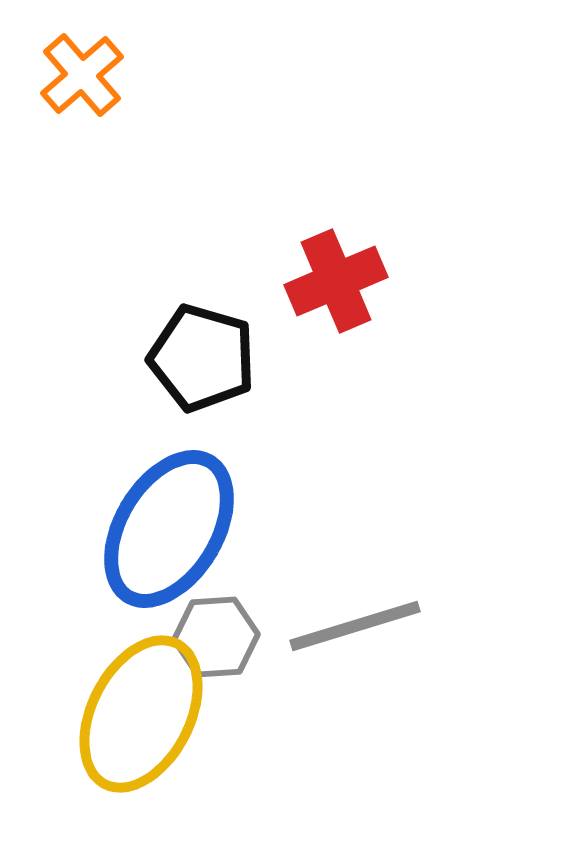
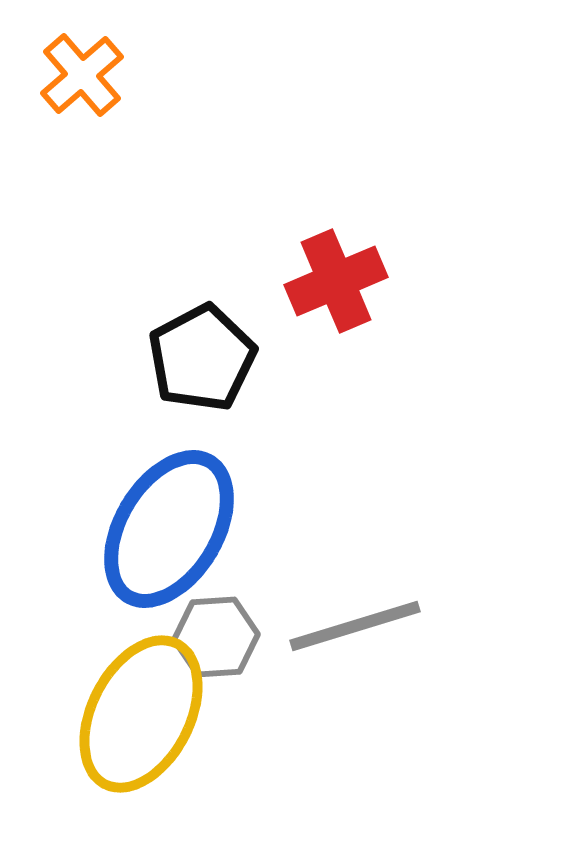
black pentagon: rotated 28 degrees clockwise
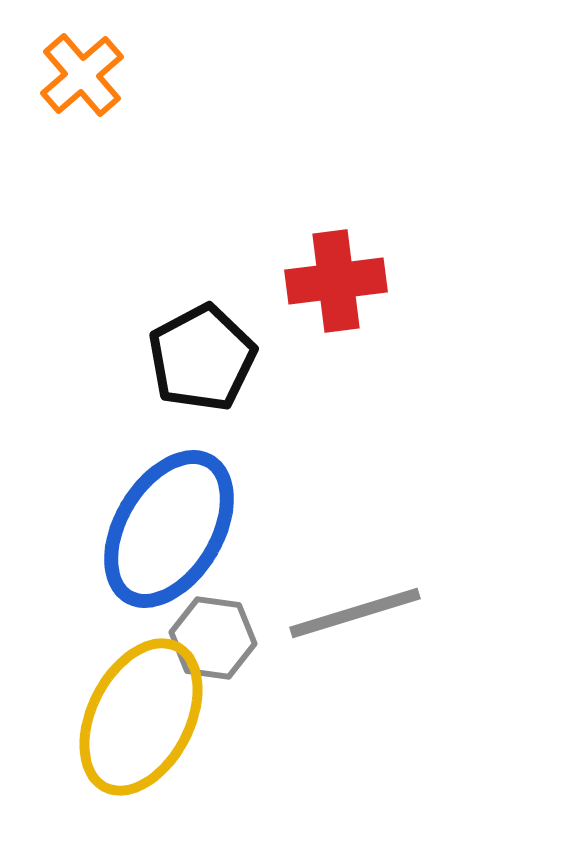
red cross: rotated 16 degrees clockwise
gray line: moved 13 px up
gray hexagon: moved 3 px left, 1 px down; rotated 12 degrees clockwise
yellow ellipse: moved 3 px down
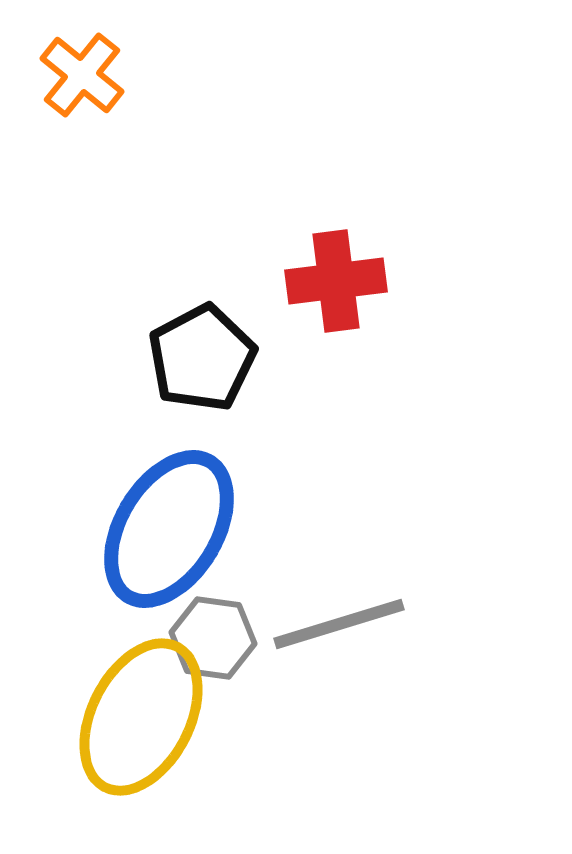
orange cross: rotated 10 degrees counterclockwise
gray line: moved 16 px left, 11 px down
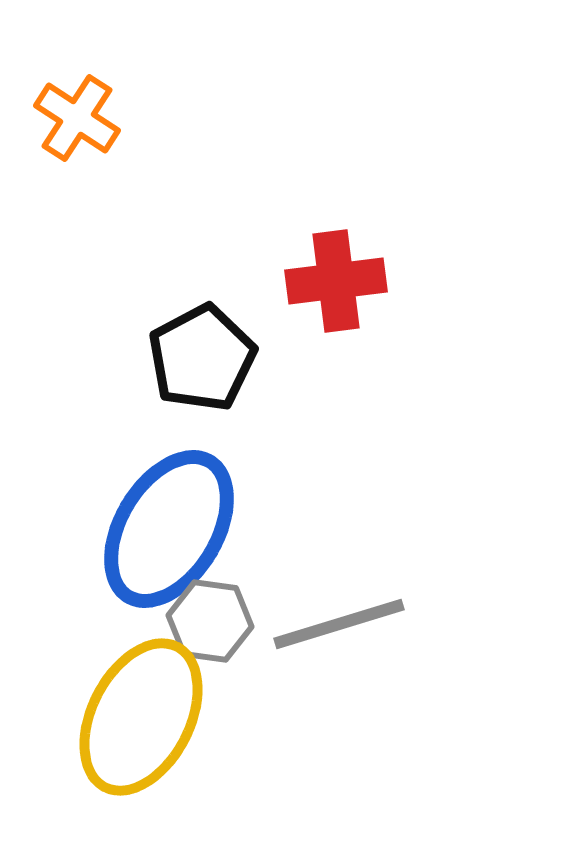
orange cross: moved 5 px left, 43 px down; rotated 6 degrees counterclockwise
gray hexagon: moved 3 px left, 17 px up
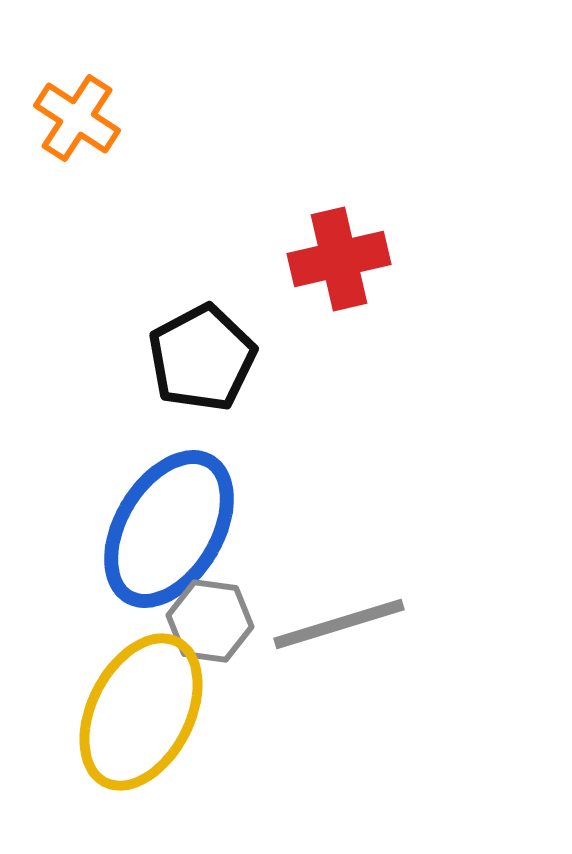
red cross: moved 3 px right, 22 px up; rotated 6 degrees counterclockwise
yellow ellipse: moved 5 px up
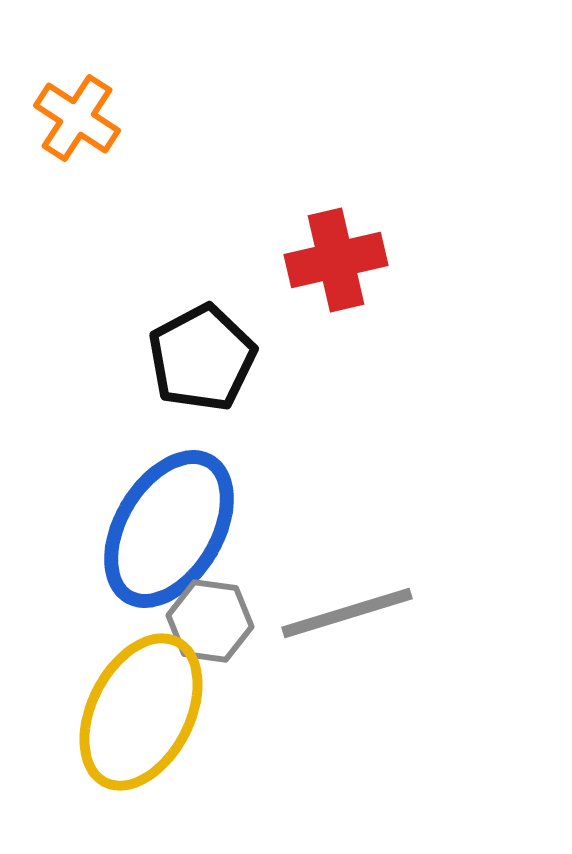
red cross: moved 3 px left, 1 px down
gray line: moved 8 px right, 11 px up
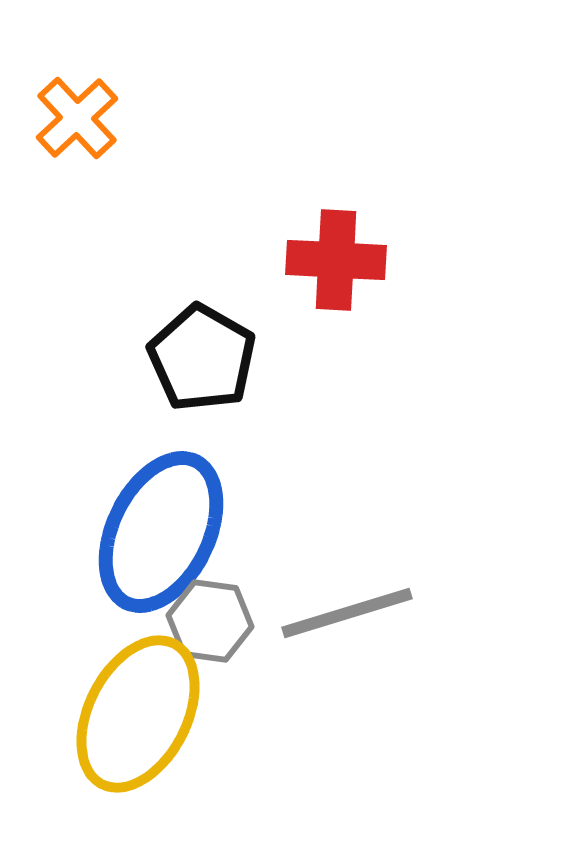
orange cross: rotated 14 degrees clockwise
red cross: rotated 16 degrees clockwise
black pentagon: rotated 14 degrees counterclockwise
blue ellipse: moved 8 px left, 3 px down; rotated 5 degrees counterclockwise
yellow ellipse: moved 3 px left, 2 px down
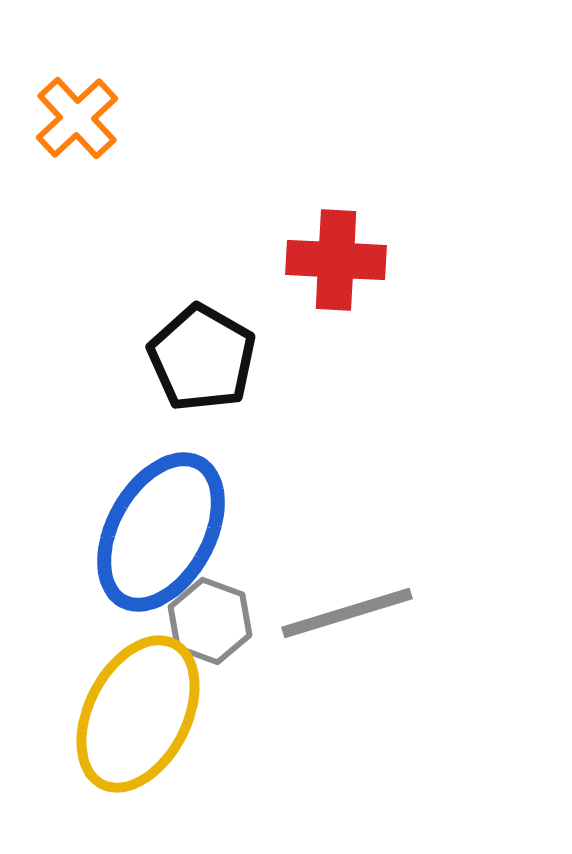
blue ellipse: rotated 3 degrees clockwise
gray hexagon: rotated 12 degrees clockwise
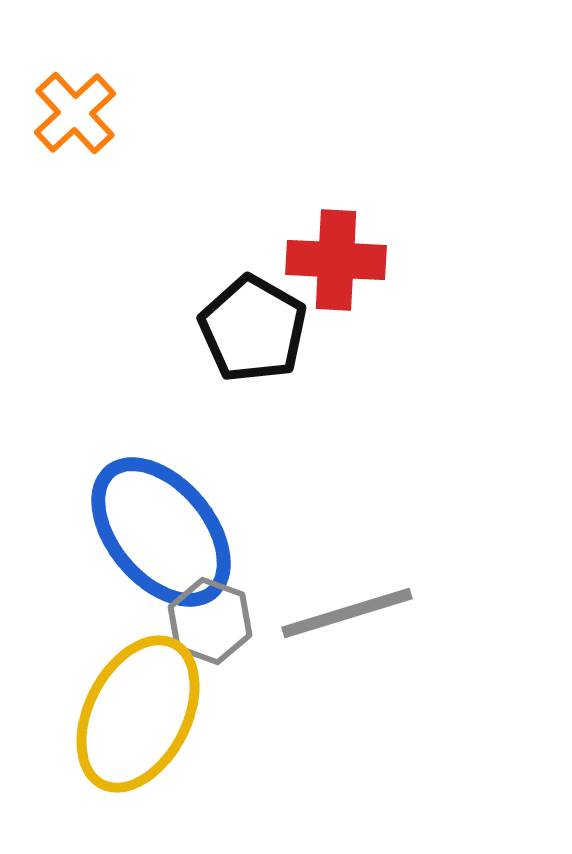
orange cross: moved 2 px left, 5 px up
black pentagon: moved 51 px right, 29 px up
blue ellipse: rotated 69 degrees counterclockwise
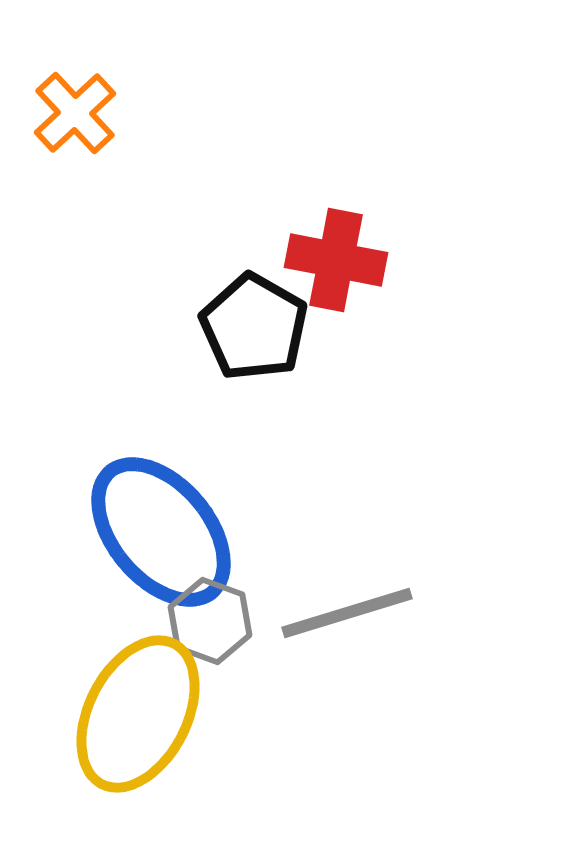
red cross: rotated 8 degrees clockwise
black pentagon: moved 1 px right, 2 px up
